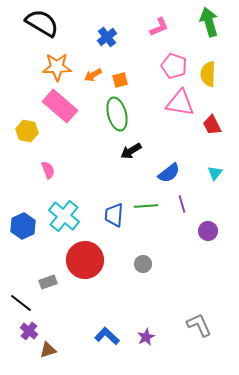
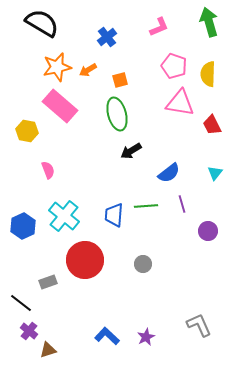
orange star: rotated 12 degrees counterclockwise
orange arrow: moved 5 px left, 5 px up
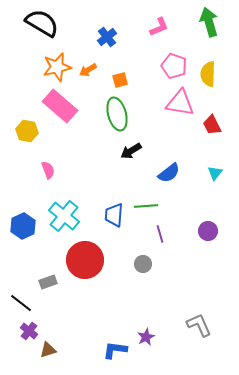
purple line: moved 22 px left, 30 px down
blue L-shape: moved 8 px right, 14 px down; rotated 35 degrees counterclockwise
